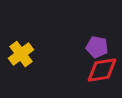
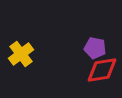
purple pentagon: moved 2 px left, 1 px down
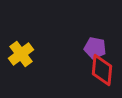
red diamond: rotated 76 degrees counterclockwise
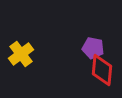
purple pentagon: moved 2 px left
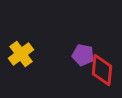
purple pentagon: moved 10 px left, 7 px down
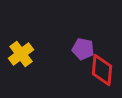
purple pentagon: moved 6 px up
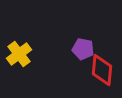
yellow cross: moved 2 px left
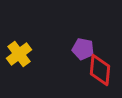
red diamond: moved 2 px left
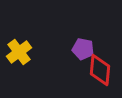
yellow cross: moved 2 px up
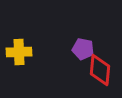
yellow cross: rotated 35 degrees clockwise
